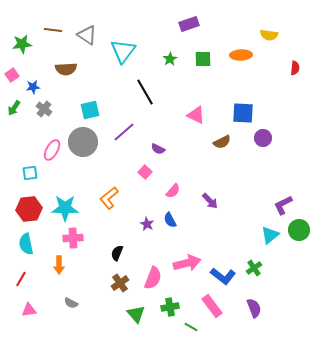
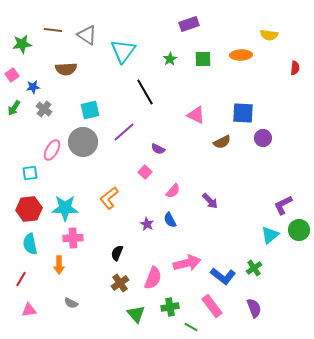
cyan semicircle at (26, 244): moved 4 px right
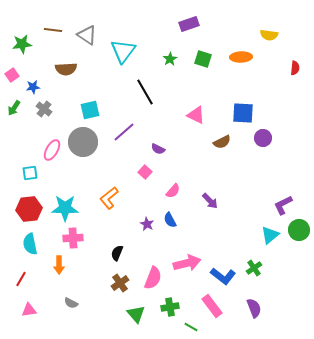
orange ellipse at (241, 55): moved 2 px down
green square at (203, 59): rotated 18 degrees clockwise
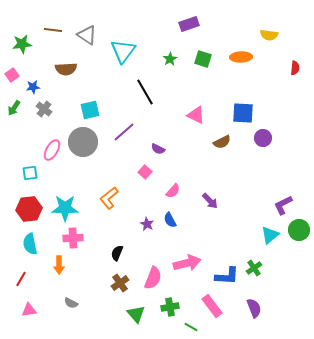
blue L-shape at (223, 276): moved 4 px right; rotated 35 degrees counterclockwise
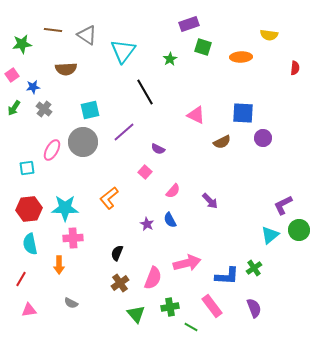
green square at (203, 59): moved 12 px up
cyan square at (30, 173): moved 3 px left, 5 px up
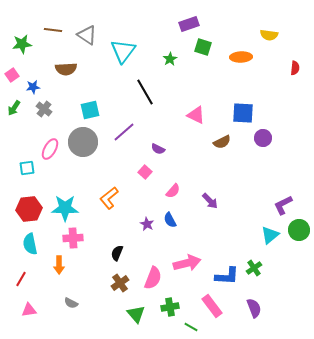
pink ellipse at (52, 150): moved 2 px left, 1 px up
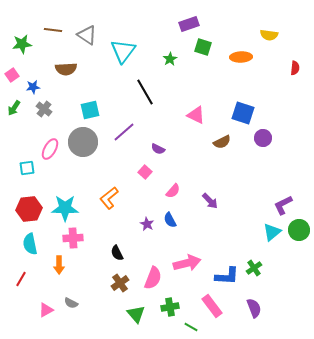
blue square at (243, 113): rotated 15 degrees clockwise
cyan triangle at (270, 235): moved 2 px right, 3 px up
black semicircle at (117, 253): rotated 49 degrees counterclockwise
pink triangle at (29, 310): moved 17 px right; rotated 21 degrees counterclockwise
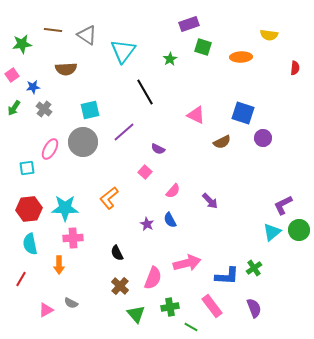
brown cross at (120, 283): moved 3 px down; rotated 12 degrees counterclockwise
